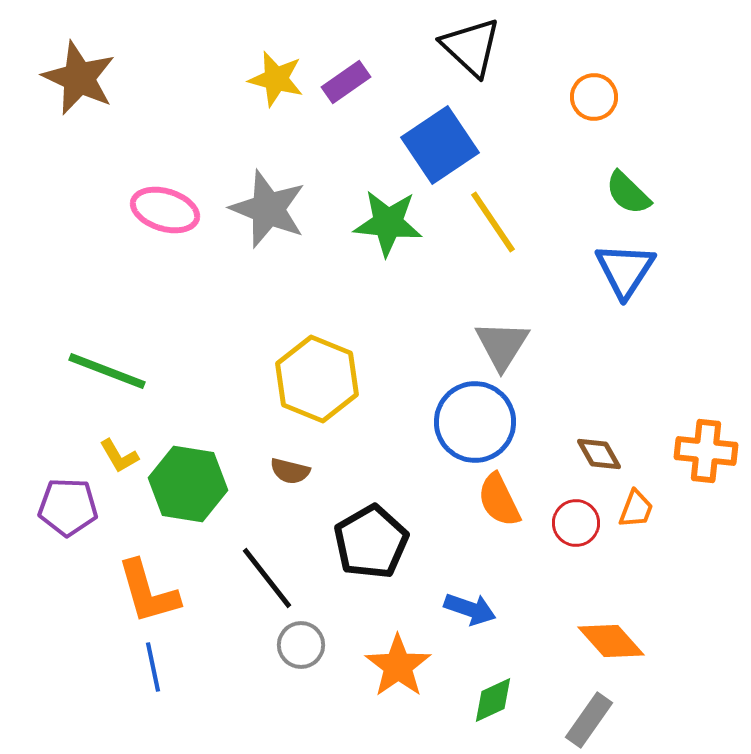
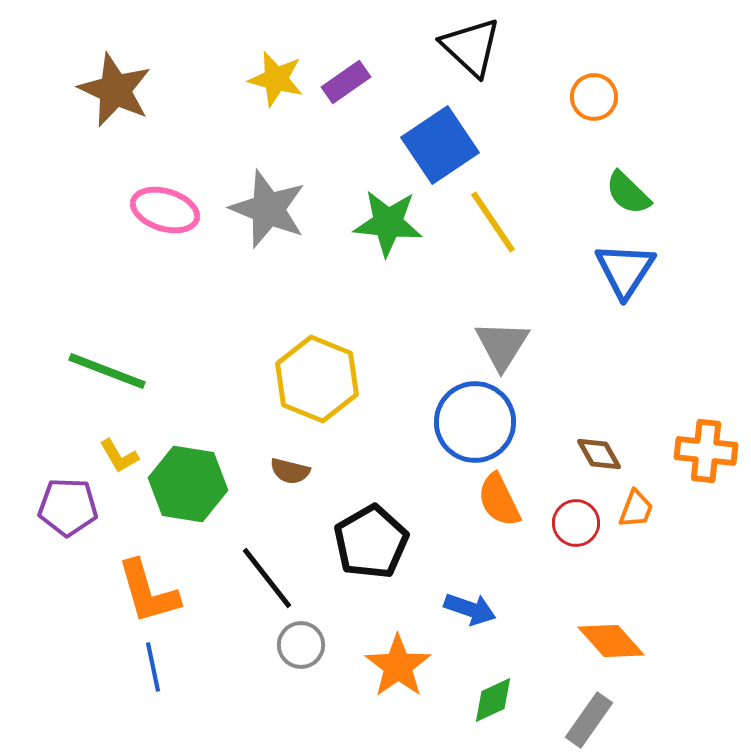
brown star: moved 36 px right, 12 px down
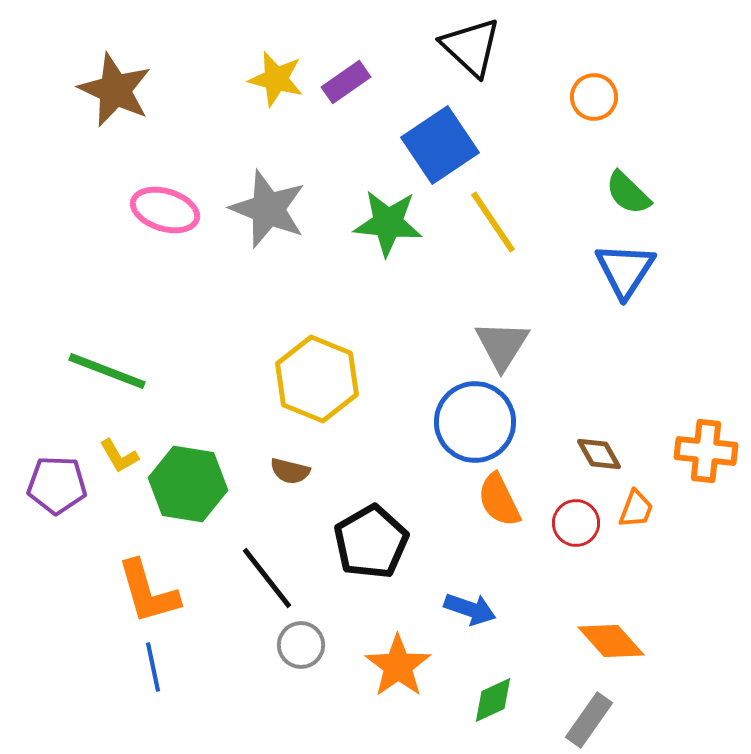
purple pentagon: moved 11 px left, 22 px up
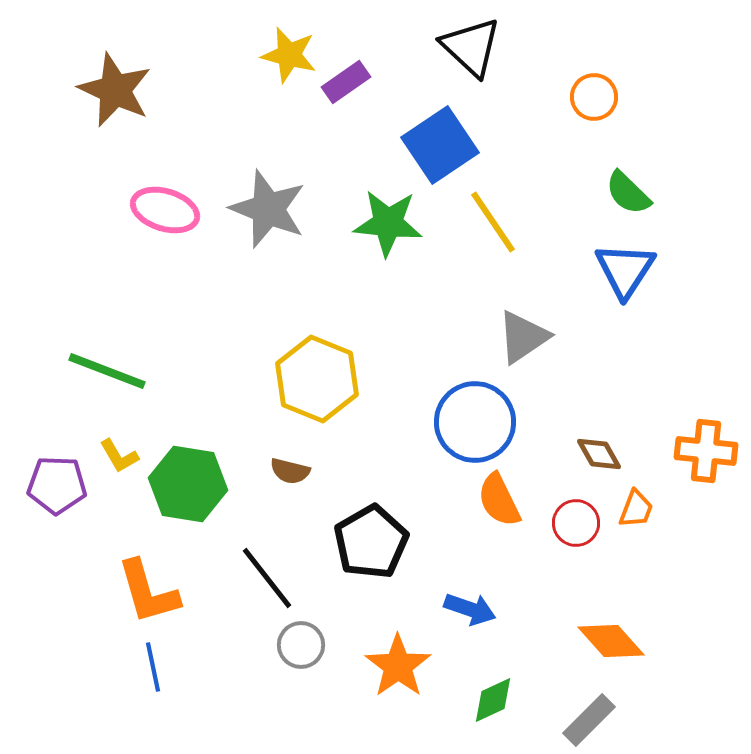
yellow star: moved 13 px right, 24 px up
gray triangle: moved 21 px right, 8 px up; rotated 24 degrees clockwise
gray rectangle: rotated 10 degrees clockwise
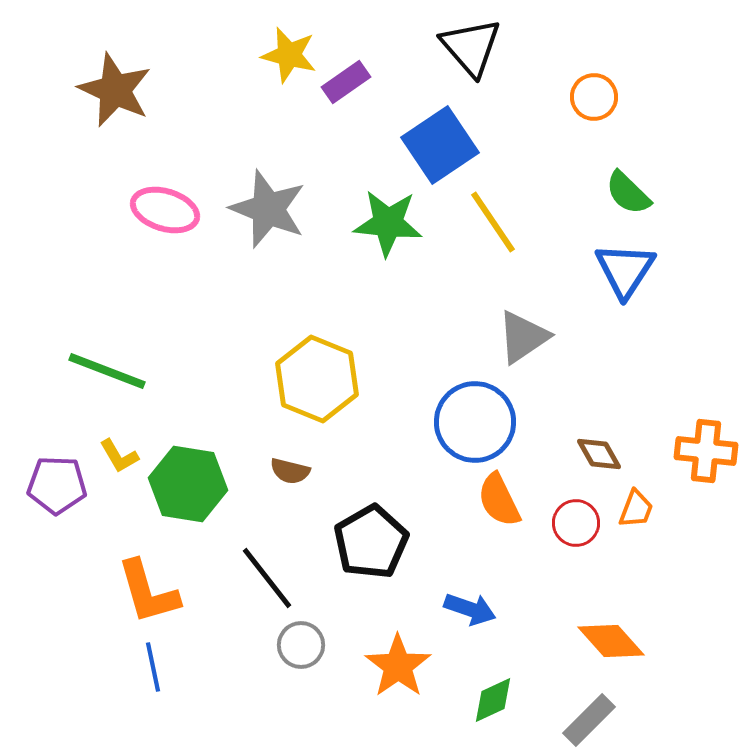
black triangle: rotated 6 degrees clockwise
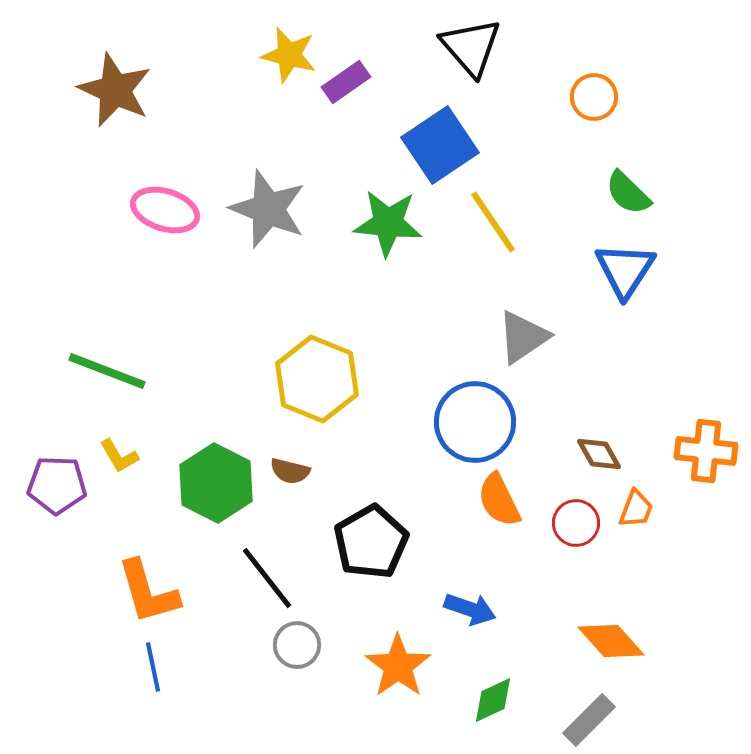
green hexagon: moved 28 px right, 1 px up; rotated 18 degrees clockwise
gray circle: moved 4 px left
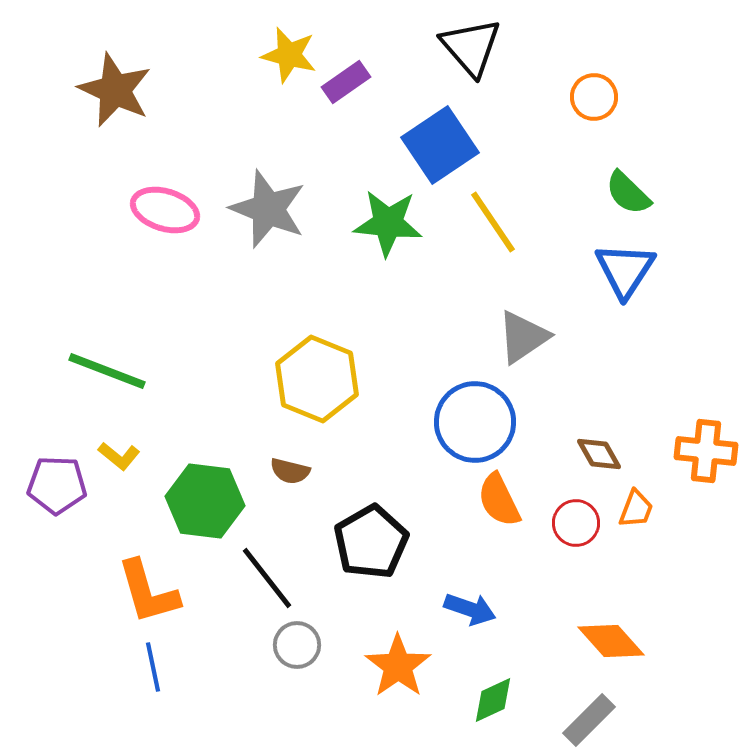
yellow L-shape: rotated 21 degrees counterclockwise
green hexagon: moved 11 px left, 18 px down; rotated 20 degrees counterclockwise
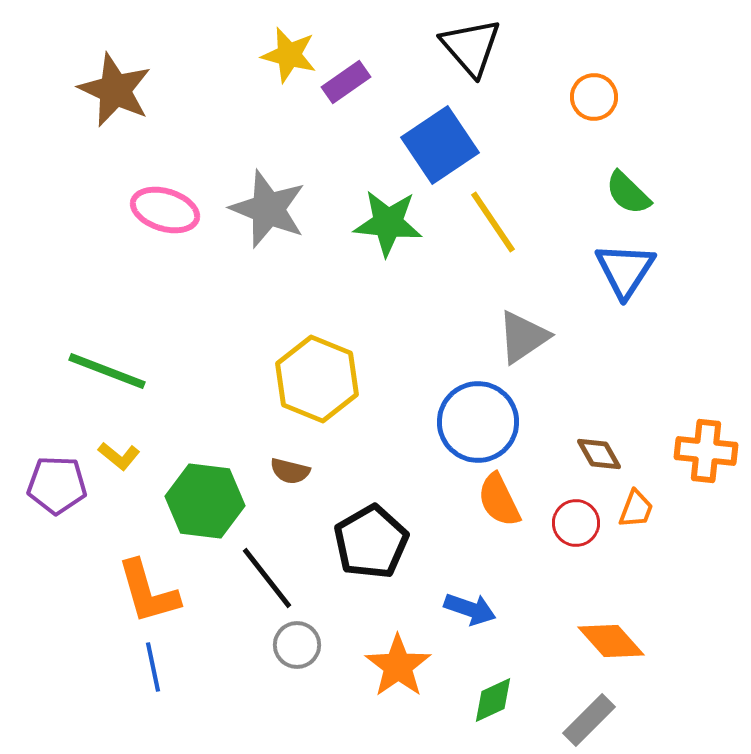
blue circle: moved 3 px right
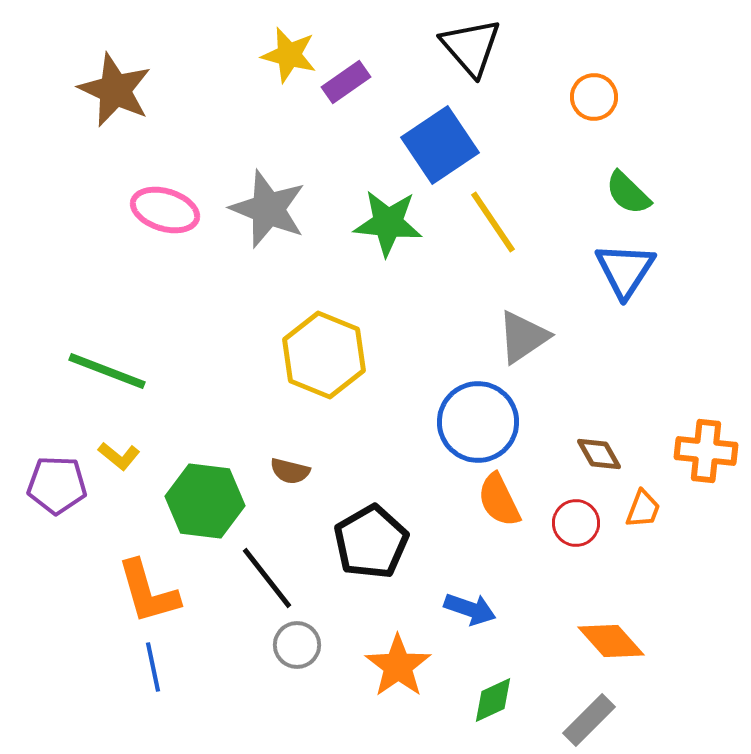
yellow hexagon: moved 7 px right, 24 px up
orange trapezoid: moved 7 px right
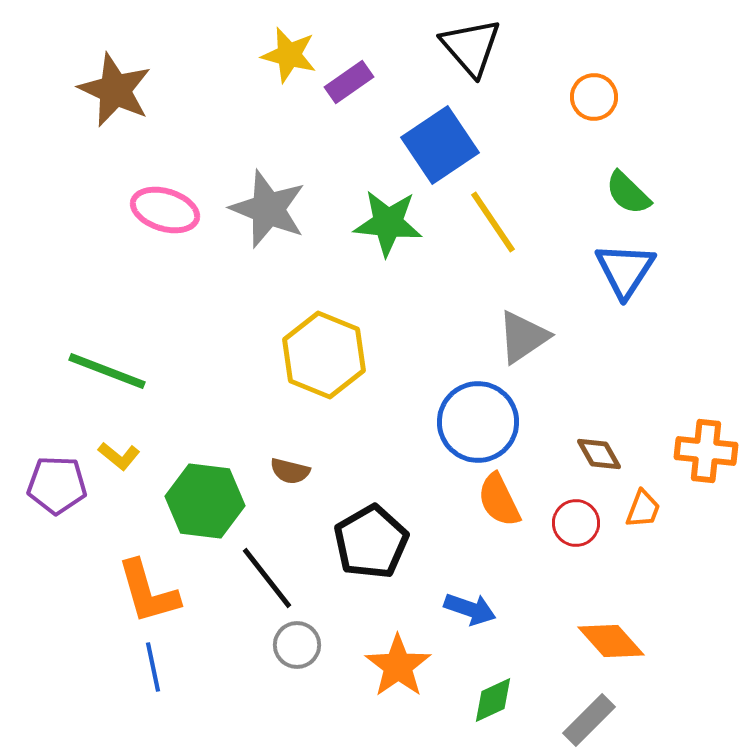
purple rectangle: moved 3 px right
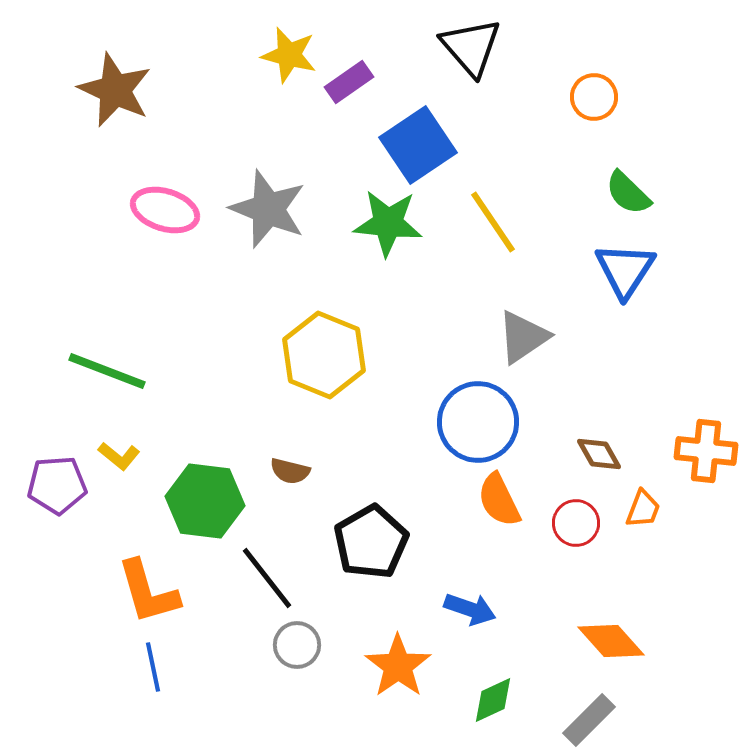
blue square: moved 22 px left
purple pentagon: rotated 6 degrees counterclockwise
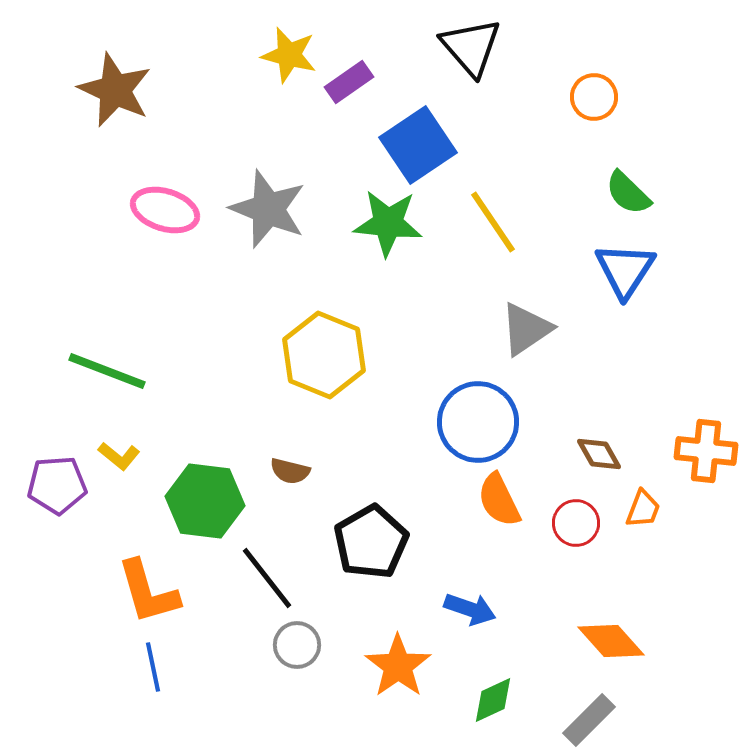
gray triangle: moved 3 px right, 8 px up
